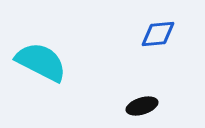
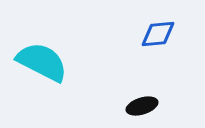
cyan semicircle: moved 1 px right
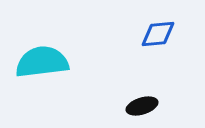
cyan semicircle: rotated 34 degrees counterclockwise
